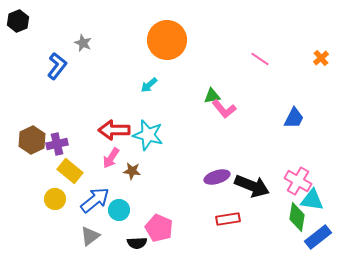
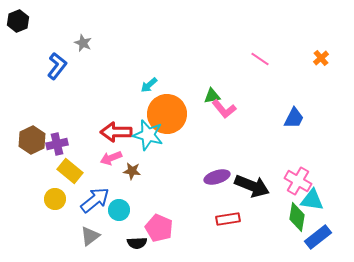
orange circle: moved 74 px down
red arrow: moved 2 px right, 2 px down
pink arrow: rotated 35 degrees clockwise
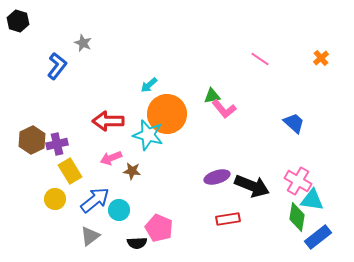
black hexagon: rotated 20 degrees counterclockwise
blue trapezoid: moved 5 px down; rotated 75 degrees counterclockwise
red arrow: moved 8 px left, 11 px up
yellow rectangle: rotated 20 degrees clockwise
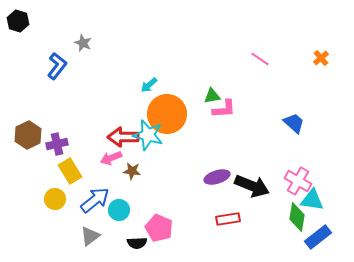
pink L-shape: rotated 55 degrees counterclockwise
red arrow: moved 15 px right, 16 px down
brown hexagon: moved 4 px left, 5 px up
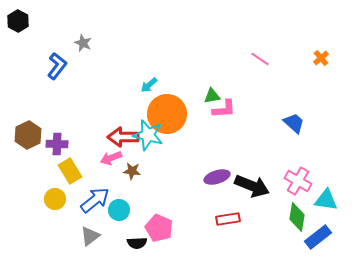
black hexagon: rotated 10 degrees clockwise
purple cross: rotated 15 degrees clockwise
cyan triangle: moved 14 px right
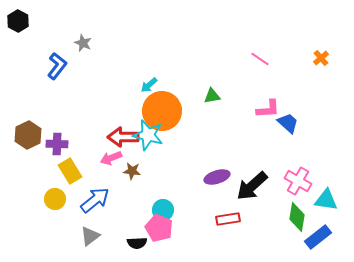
pink L-shape: moved 44 px right
orange circle: moved 5 px left, 3 px up
blue trapezoid: moved 6 px left
black arrow: rotated 116 degrees clockwise
cyan circle: moved 44 px right
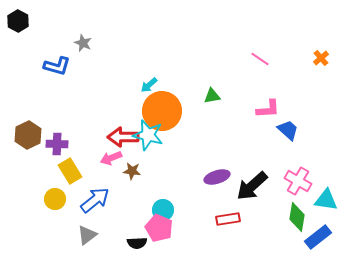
blue L-shape: rotated 68 degrees clockwise
blue trapezoid: moved 7 px down
gray triangle: moved 3 px left, 1 px up
